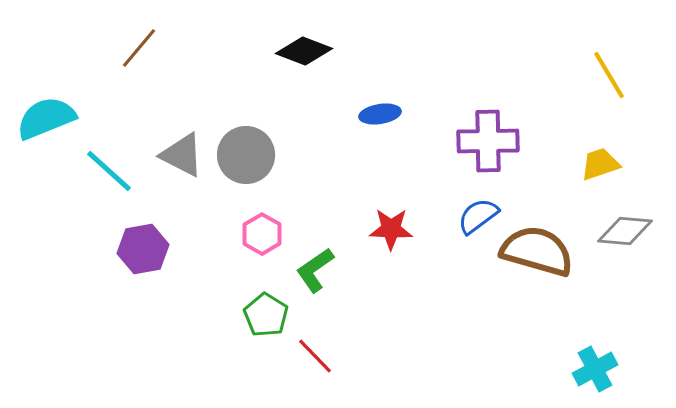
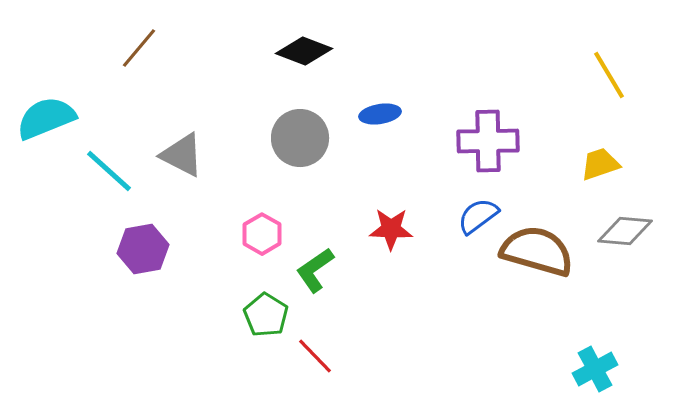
gray circle: moved 54 px right, 17 px up
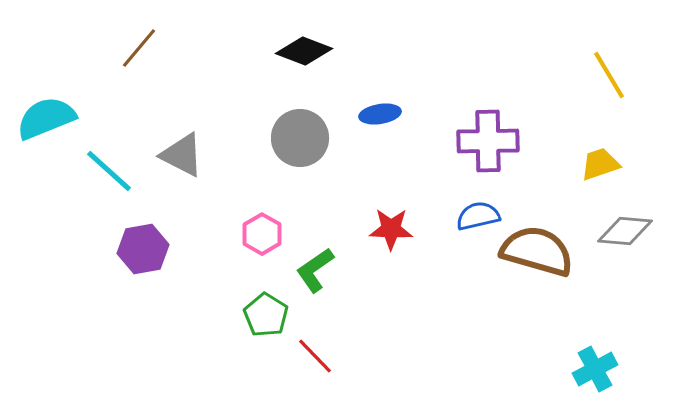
blue semicircle: rotated 24 degrees clockwise
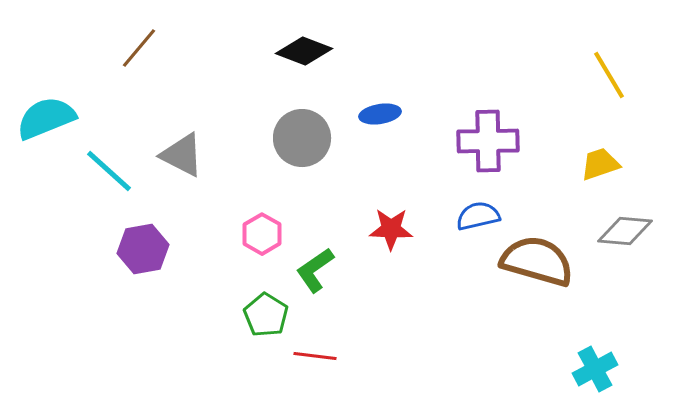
gray circle: moved 2 px right
brown semicircle: moved 10 px down
red line: rotated 39 degrees counterclockwise
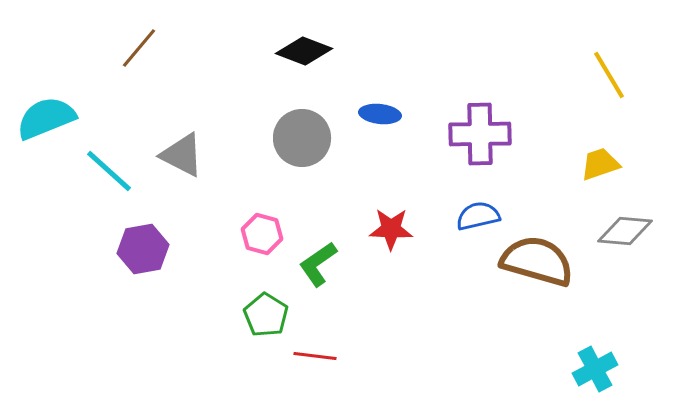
blue ellipse: rotated 15 degrees clockwise
purple cross: moved 8 px left, 7 px up
pink hexagon: rotated 15 degrees counterclockwise
green L-shape: moved 3 px right, 6 px up
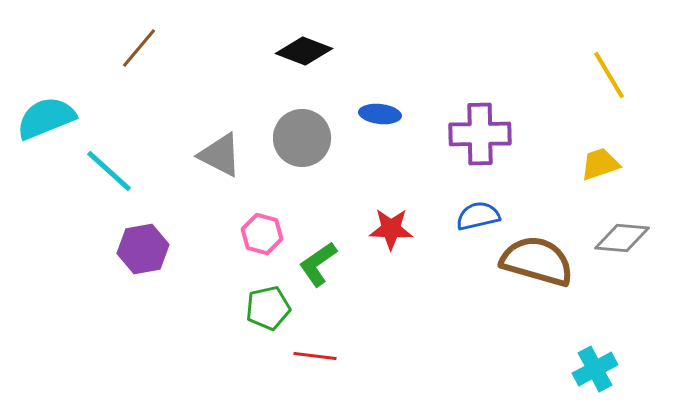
gray triangle: moved 38 px right
gray diamond: moved 3 px left, 7 px down
green pentagon: moved 2 px right, 7 px up; rotated 27 degrees clockwise
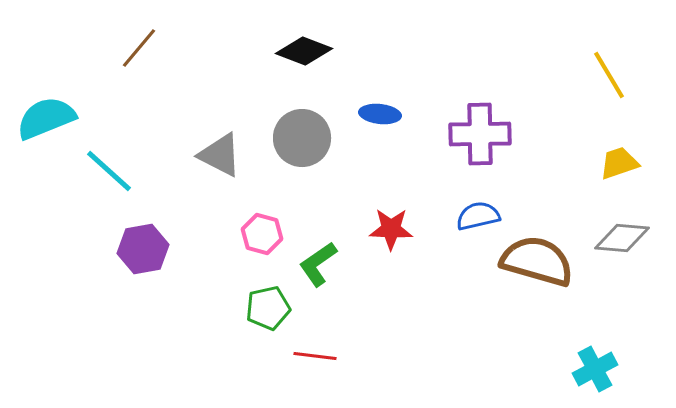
yellow trapezoid: moved 19 px right, 1 px up
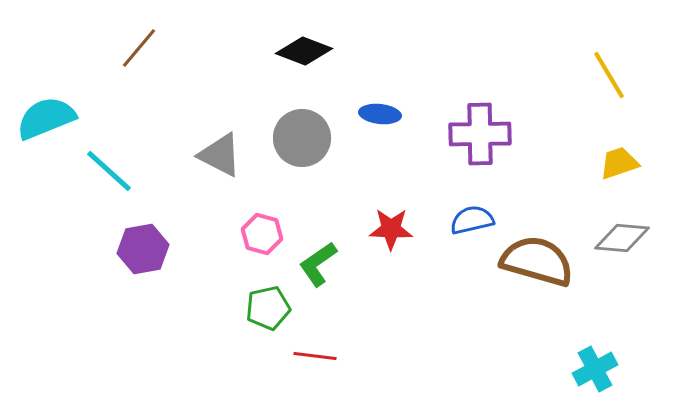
blue semicircle: moved 6 px left, 4 px down
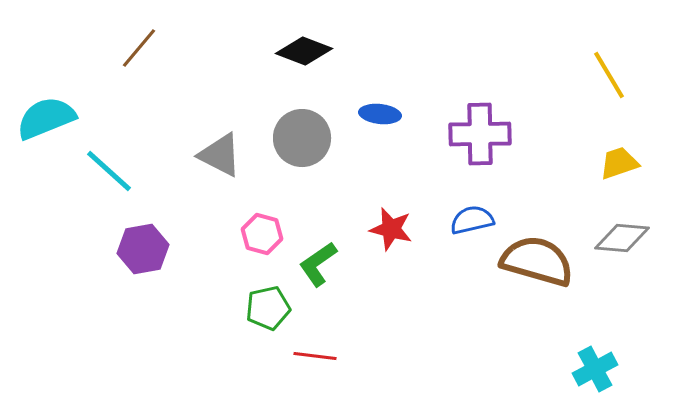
red star: rotated 12 degrees clockwise
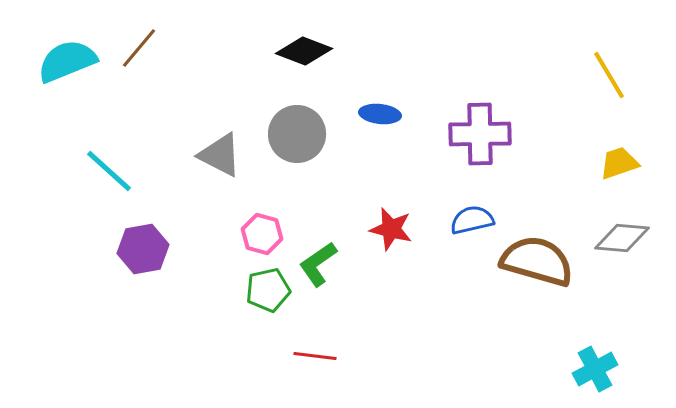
cyan semicircle: moved 21 px right, 57 px up
gray circle: moved 5 px left, 4 px up
green pentagon: moved 18 px up
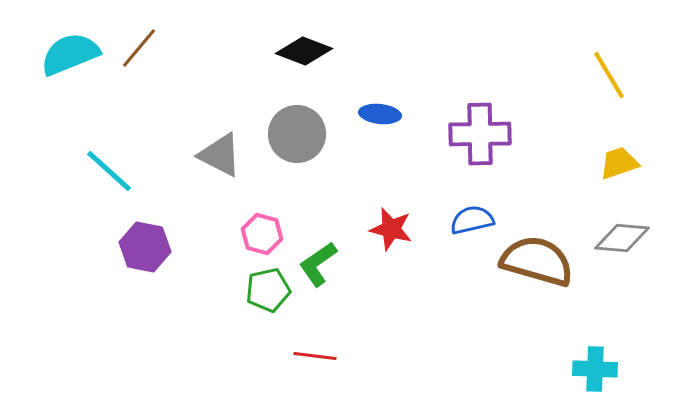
cyan semicircle: moved 3 px right, 7 px up
purple hexagon: moved 2 px right, 2 px up; rotated 21 degrees clockwise
cyan cross: rotated 30 degrees clockwise
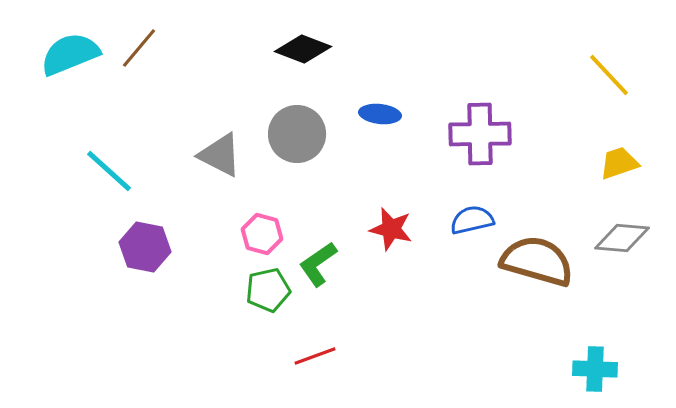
black diamond: moved 1 px left, 2 px up
yellow line: rotated 12 degrees counterclockwise
red line: rotated 27 degrees counterclockwise
